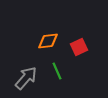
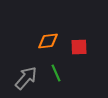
red square: rotated 24 degrees clockwise
green line: moved 1 px left, 2 px down
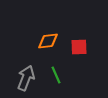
green line: moved 2 px down
gray arrow: rotated 20 degrees counterclockwise
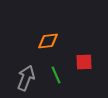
red square: moved 5 px right, 15 px down
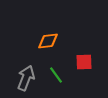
green line: rotated 12 degrees counterclockwise
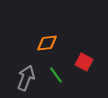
orange diamond: moved 1 px left, 2 px down
red square: rotated 30 degrees clockwise
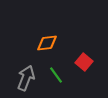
red square: rotated 12 degrees clockwise
